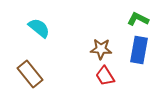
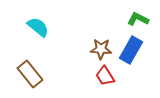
cyan semicircle: moved 1 px left, 1 px up
blue rectangle: moved 8 px left; rotated 20 degrees clockwise
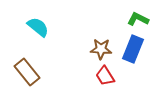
blue rectangle: moved 2 px right, 1 px up; rotated 8 degrees counterclockwise
brown rectangle: moved 3 px left, 2 px up
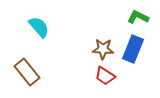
green L-shape: moved 2 px up
cyan semicircle: moved 1 px right; rotated 10 degrees clockwise
brown star: moved 2 px right
red trapezoid: rotated 25 degrees counterclockwise
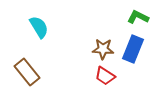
cyan semicircle: rotated 10 degrees clockwise
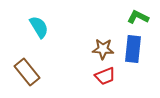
blue rectangle: rotated 16 degrees counterclockwise
red trapezoid: rotated 55 degrees counterclockwise
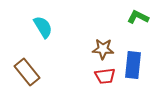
cyan semicircle: moved 4 px right
blue rectangle: moved 16 px down
red trapezoid: rotated 15 degrees clockwise
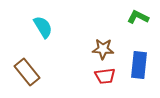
blue rectangle: moved 6 px right
